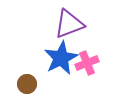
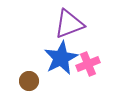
pink cross: moved 1 px right, 1 px down
brown circle: moved 2 px right, 3 px up
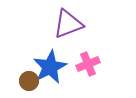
purple triangle: moved 1 px left
blue star: moved 11 px left, 9 px down
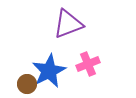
blue star: moved 1 px left, 4 px down
brown circle: moved 2 px left, 3 px down
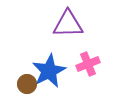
purple triangle: rotated 20 degrees clockwise
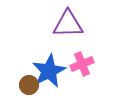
pink cross: moved 6 px left
brown circle: moved 2 px right, 1 px down
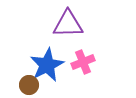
pink cross: moved 1 px right, 2 px up
blue star: moved 2 px left, 6 px up
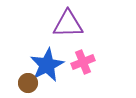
brown circle: moved 1 px left, 2 px up
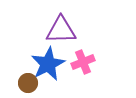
purple triangle: moved 7 px left, 6 px down
blue star: moved 1 px right, 1 px up
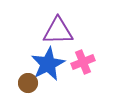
purple triangle: moved 3 px left, 1 px down
